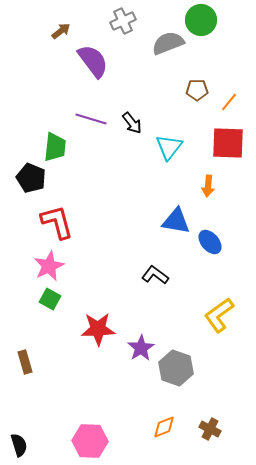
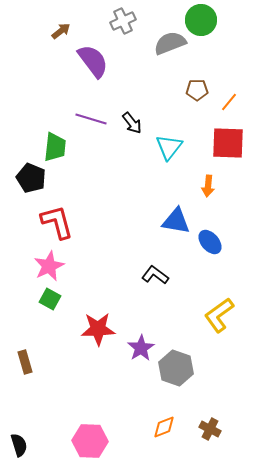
gray semicircle: moved 2 px right
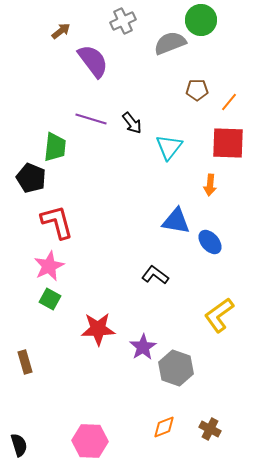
orange arrow: moved 2 px right, 1 px up
purple star: moved 2 px right, 1 px up
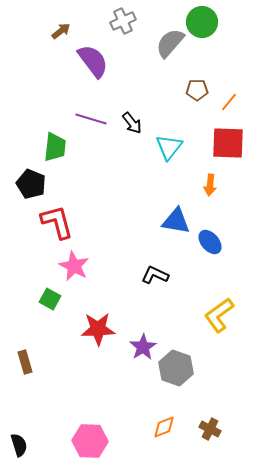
green circle: moved 1 px right, 2 px down
gray semicircle: rotated 28 degrees counterclockwise
black pentagon: moved 6 px down
pink star: moved 25 px right; rotated 20 degrees counterclockwise
black L-shape: rotated 12 degrees counterclockwise
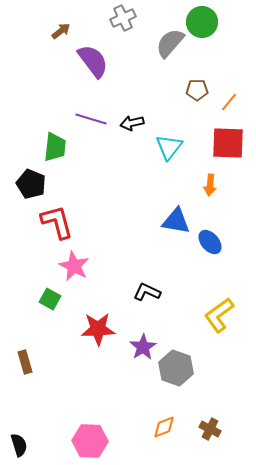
gray cross: moved 3 px up
black arrow: rotated 115 degrees clockwise
black L-shape: moved 8 px left, 17 px down
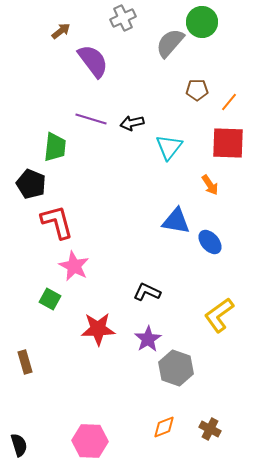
orange arrow: rotated 40 degrees counterclockwise
purple star: moved 5 px right, 8 px up
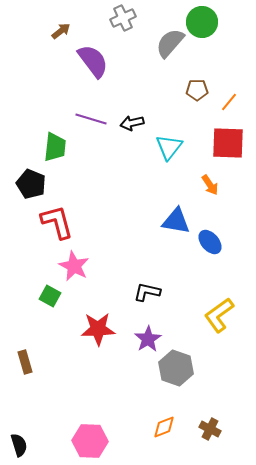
black L-shape: rotated 12 degrees counterclockwise
green square: moved 3 px up
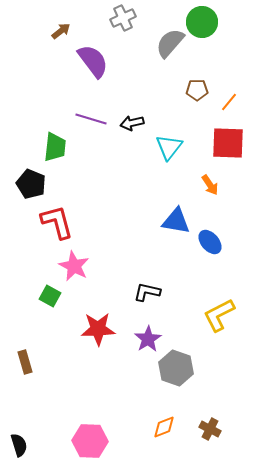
yellow L-shape: rotated 9 degrees clockwise
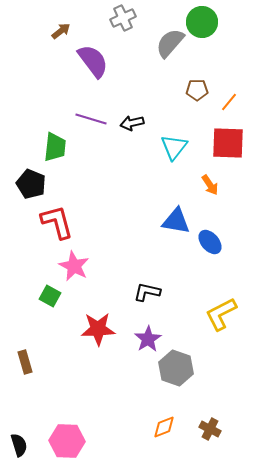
cyan triangle: moved 5 px right
yellow L-shape: moved 2 px right, 1 px up
pink hexagon: moved 23 px left
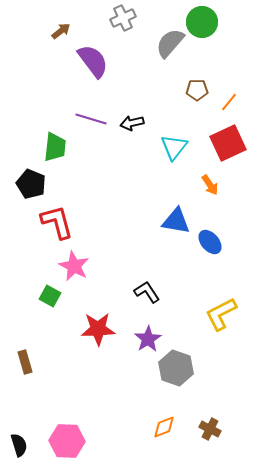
red square: rotated 27 degrees counterclockwise
black L-shape: rotated 44 degrees clockwise
